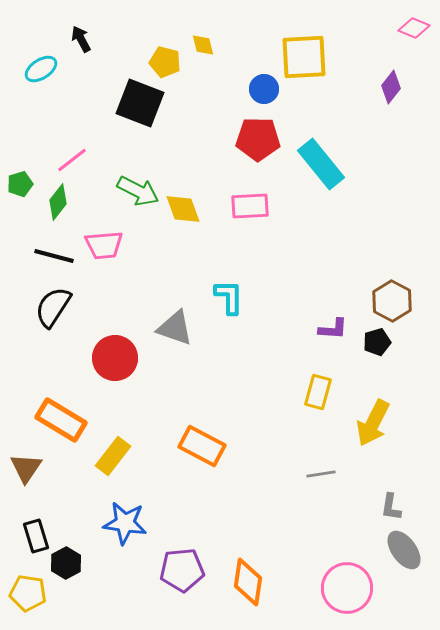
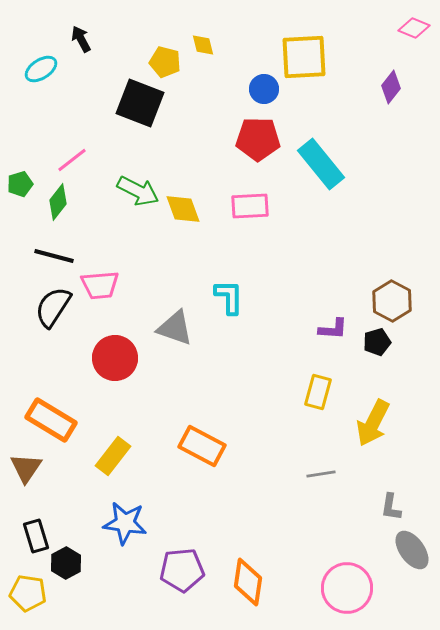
pink trapezoid at (104, 245): moved 4 px left, 40 px down
orange rectangle at (61, 420): moved 10 px left
gray ellipse at (404, 550): moved 8 px right
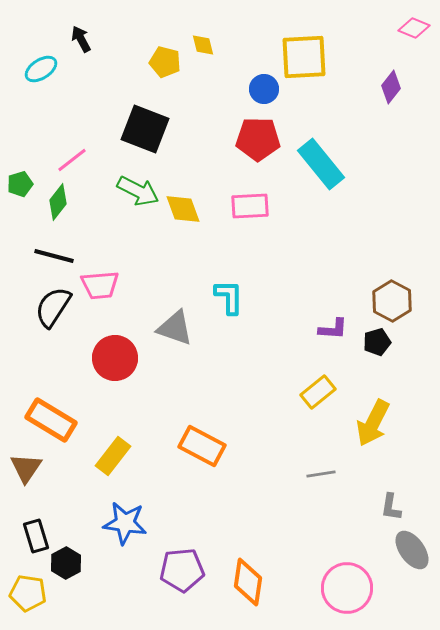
black square at (140, 103): moved 5 px right, 26 px down
yellow rectangle at (318, 392): rotated 36 degrees clockwise
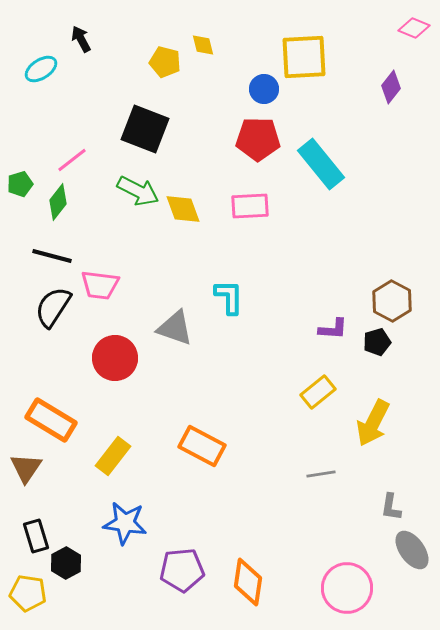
black line at (54, 256): moved 2 px left
pink trapezoid at (100, 285): rotated 12 degrees clockwise
